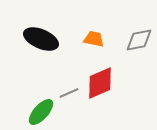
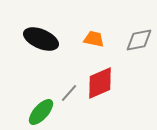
gray line: rotated 24 degrees counterclockwise
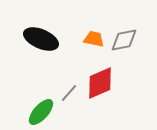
gray diamond: moved 15 px left
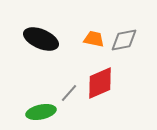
green ellipse: rotated 36 degrees clockwise
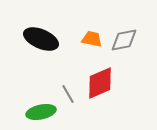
orange trapezoid: moved 2 px left
gray line: moved 1 px left, 1 px down; rotated 72 degrees counterclockwise
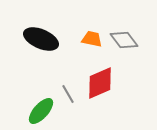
gray diamond: rotated 64 degrees clockwise
green ellipse: moved 1 px up; rotated 36 degrees counterclockwise
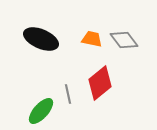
red diamond: rotated 16 degrees counterclockwise
gray line: rotated 18 degrees clockwise
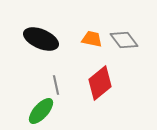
gray line: moved 12 px left, 9 px up
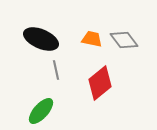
gray line: moved 15 px up
